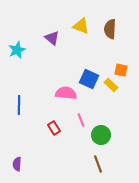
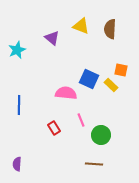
brown line: moved 4 px left; rotated 66 degrees counterclockwise
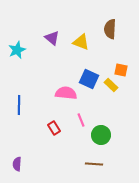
yellow triangle: moved 16 px down
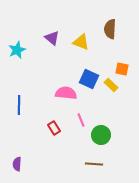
orange square: moved 1 px right, 1 px up
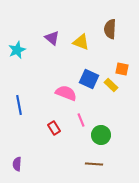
pink semicircle: rotated 15 degrees clockwise
blue line: rotated 12 degrees counterclockwise
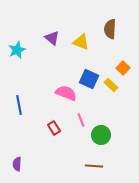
orange square: moved 1 px right, 1 px up; rotated 32 degrees clockwise
brown line: moved 2 px down
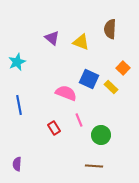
cyan star: moved 12 px down
yellow rectangle: moved 2 px down
pink line: moved 2 px left
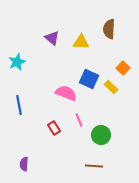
brown semicircle: moved 1 px left
yellow triangle: rotated 18 degrees counterclockwise
purple semicircle: moved 7 px right
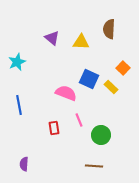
red rectangle: rotated 24 degrees clockwise
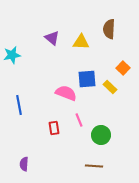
cyan star: moved 5 px left, 7 px up; rotated 12 degrees clockwise
blue square: moved 2 px left; rotated 30 degrees counterclockwise
yellow rectangle: moved 1 px left
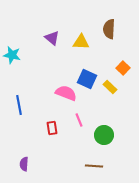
cyan star: rotated 24 degrees clockwise
blue square: rotated 30 degrees clockwise
red rectangle: moved 2 px left
green circle: moved 3 px right
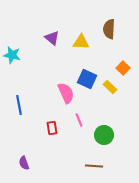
pink semicircle: rotated 45 degrees clockwise
purple semicircle: moved 1 px up; rotated 24 degrees counterclockwise
